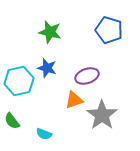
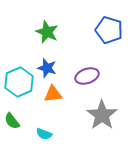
green star: moved 3 px left; rotated 10 degrees clockwise
cyan hexagon: moved 1 px down; rotated 12 degrees counterclockwise
orange triangle: moved 21 px left, 6 px up; rotated 12 degrees clockwise
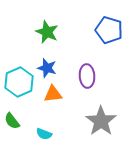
purple ellipse: rotated 75 degrees counterclockwise
gray star: moved 1 px left, 6 px down
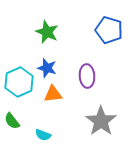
cyan semicircle: moved 1 px left, 1 px down
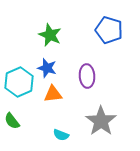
green star: moved 3 px right, 3 px down
cyan semicircle: moved 18 px right
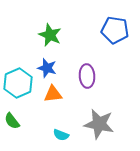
blue pentagon: moved 6 px right; rotated 8 degrees counterclockwise
cyan hexagon: moved 1 px left, 1 px down
gray star: moved 2 px left, 3 px down; rotated 24 degrees counterclockwise
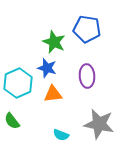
blue pentagon: moved 28 px left, 1 px up
green star: moved 4 px right, 7 px down
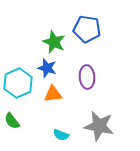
purple ellipse: moved 1 px down
gray star: moved 2 px down
